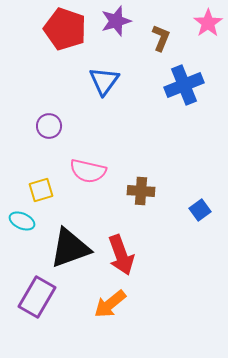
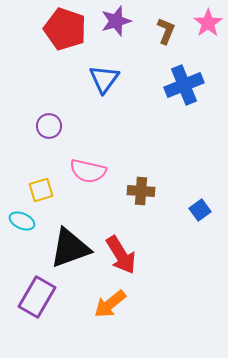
brown L-shape: moved 5 px right, 7 px up
blue triangle: moved 2 px up
red arrow: rotated 12 degrees counterclockwise
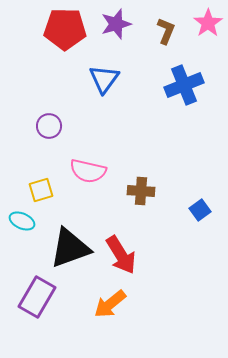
purple star: moved 3 px down
red pentagon: rotated 18 degrees counterclockwise
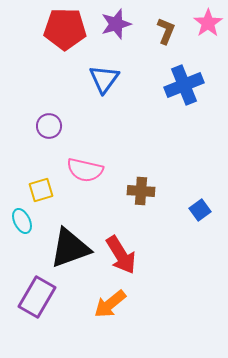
pink semicircle: moved 3 px left, 1 px up
cyan ellipse: rotated 40 degrees clockwise
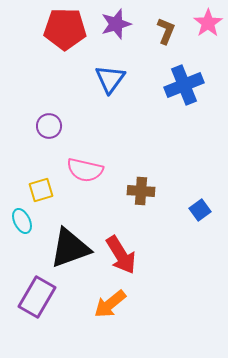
blue triangle: moved 6 px right
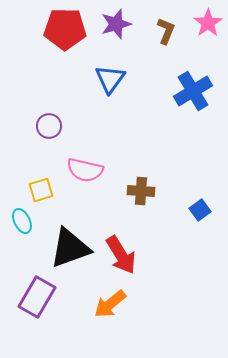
blue cross: moved 9 px right, 6 px down; rotated 9 degrees counterclockwise
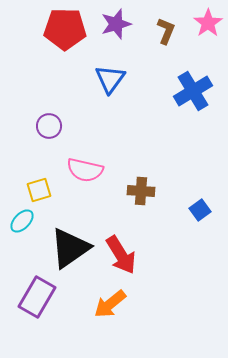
yellow square: moved 2 px left
cyan ellipse: rotated 70 degrees clockwise
black triangle: rotated 15 degrees counterclockwise
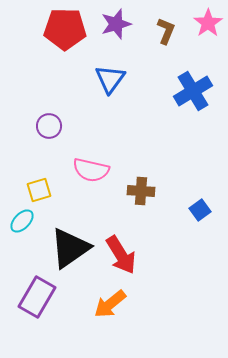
pink semicircle: moved 6 px right
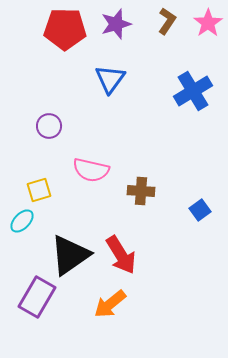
brown L-shape: moved 1 px right, 10 px up; rotated 12 degrees clockwise
black triangle: moved 7 px down
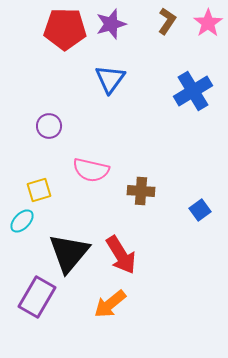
purple star: moved 5 px left
black triangle: moved 1 px left, 2 px up; rotated 15 degrees counterclockwise
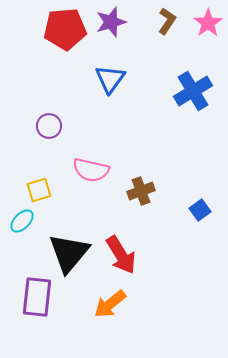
purple star: moved 2 px up
red pentagon: rotated 6 degrees counterclockwise
brown cross: rotated 24 degrees counterclockwise
purple rectangle: rotated 24 degrees counterclockwise
